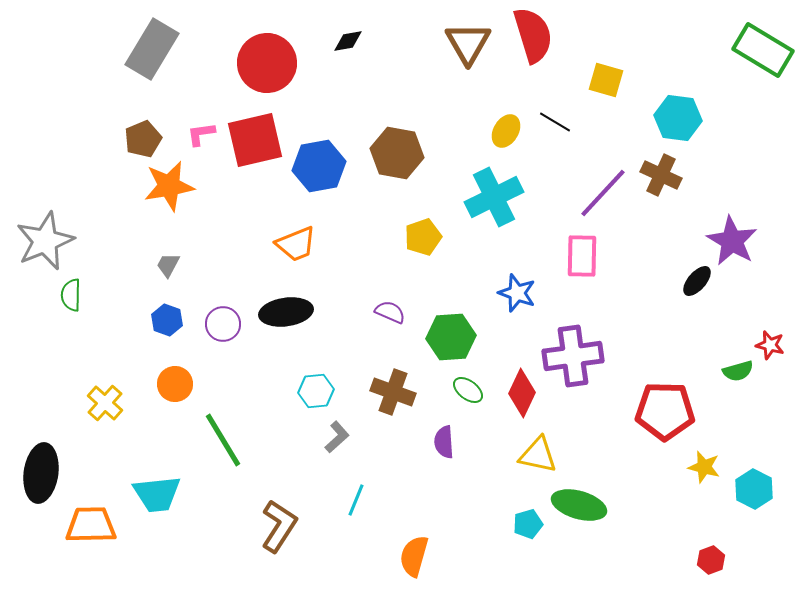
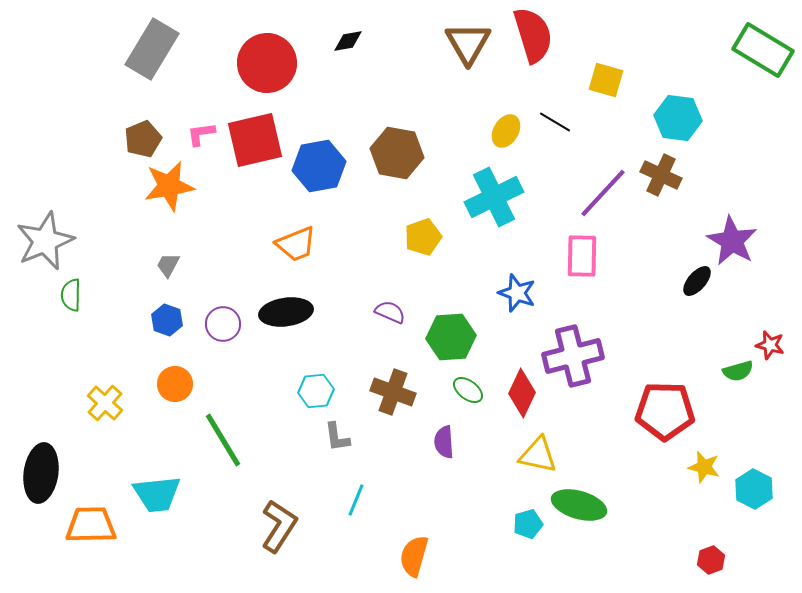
purple cross at (573, 356): rotated 6 degrees counterclockwise
gray L-shape at (337, 437): rotated 124 degrees clockwise
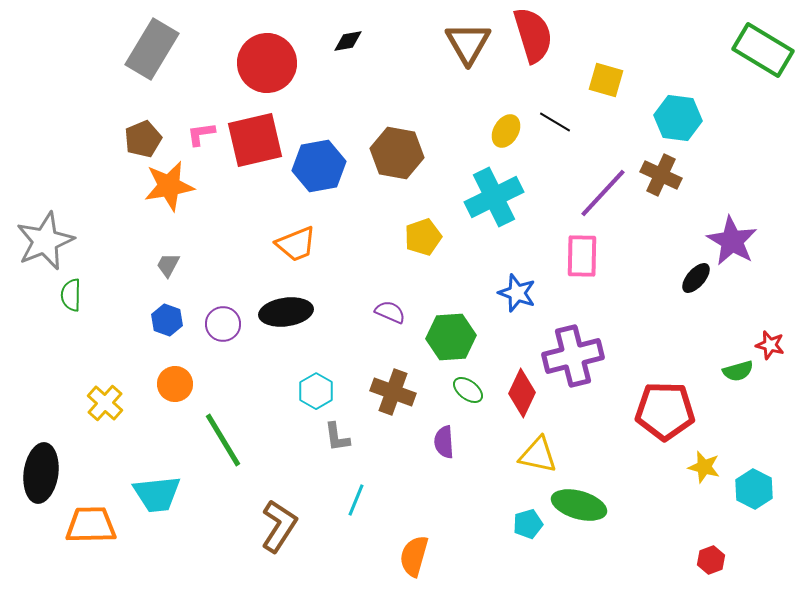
black ellipse at (697, 281): moved 1 px left, 3 px up
cyan hexagon at (316, 391): rotated 24 degrees counterclockwise
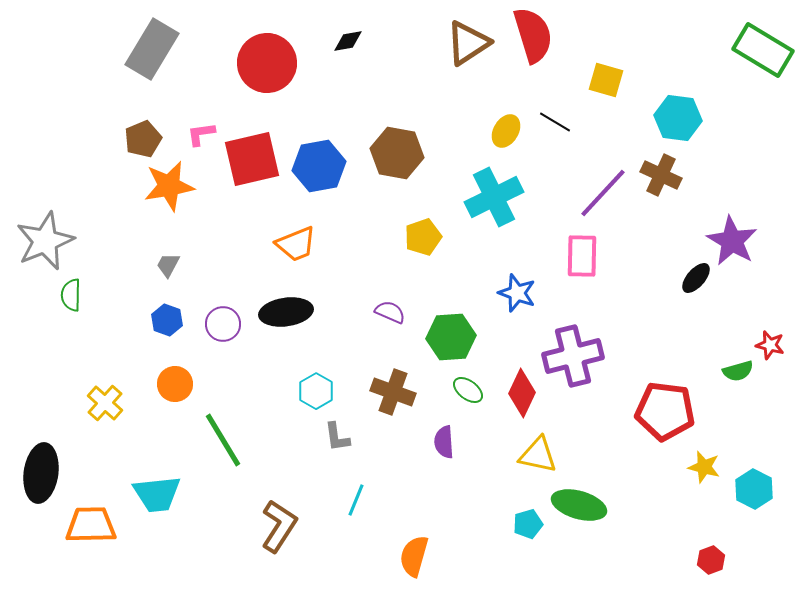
brown triangle at (468, 43): rotated 27 degrees clockwise
red square at (255, 140): moved 3 px left, 19 px down
red pentagon at (665, 411): rotated 6 degrees clockwise
